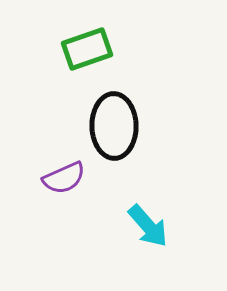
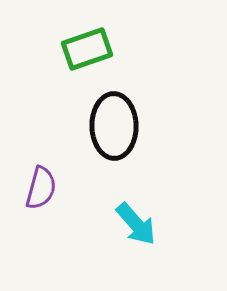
purple semicircle: moved 23 px left, 10 px down; rotated 51 degrees counterclockwise
cyan arrow: moved 12 px left, 2 px up
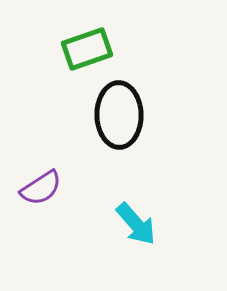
black ellipse: moved 5 px right, 11 px up
purple semicircle: rotated 42 degrees clockwise
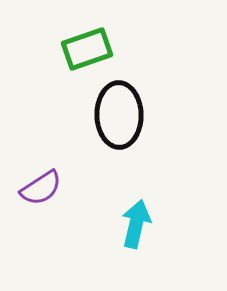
cyan arrow: rotated 126 degrees counterclockwise
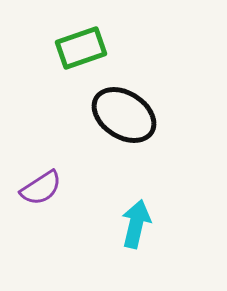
green rectangle: moved 6 px left, 1 px up
black ellipse: moved 5 px right; rotated 56 degrees counterclockwise
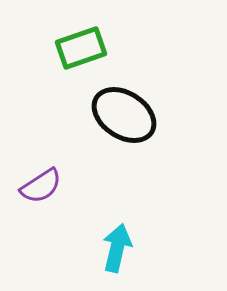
purple semicircle: moved 2 px up
cyan arrow: moved 19 px left, 24 px down
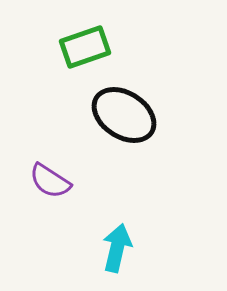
green rectangle: moved 4 px right, 1 px up
purple semicircle: moved 9 px right, 5 px up; rotated 66 degrees clockwise
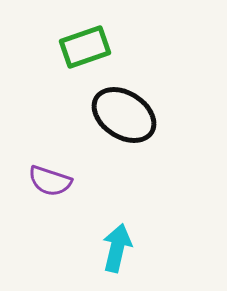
purple semicircle: rotated 15 degrees counterclockwise
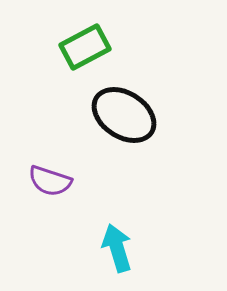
green rectangle: rotated 9 degrees counterclockwise
cyan arrow: rotated 30 degrees counterclockwise
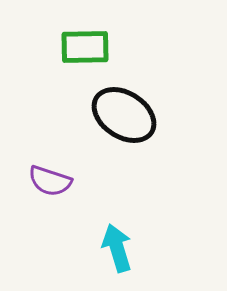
green rectangle: rotated 27 degrees clockwise
